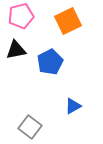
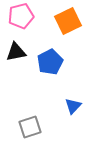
black triangle: moved 2 px down
blue triangle: rotated 18 degrees counterclockwise
gray square: rotated 35 degrees clockwise
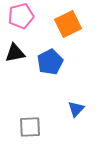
orange square: moved 3 px down
black triangle: moved 1 px left, 1 px down
blue triangle: moved 3 px right, 3 px down
gray square: rotated 15 degrees clockwise
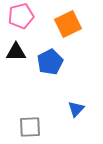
black triangle: moved 1 px right, 1 px up; rotated 10 degrees clockwise
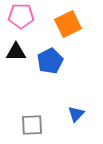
pink pentagon: rotated 15 degrees clockwise
blue pentagon: moved 1 px up
blue triangle: moved 5 px down
gray square: moved 2 px right, 2 px up
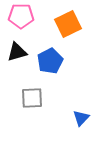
black triangle: moved 1 px right; rotated 15 degrees counterclockwise
blue triangle: moved 5 px right, 4 px down
gray square: moved 27 px up
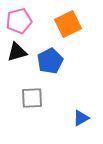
pink pentagon: moved 2 px left, 5 px down; rotated 15 degrees counterclockwise
blue triangle: rotated 18 degrees clockwise
